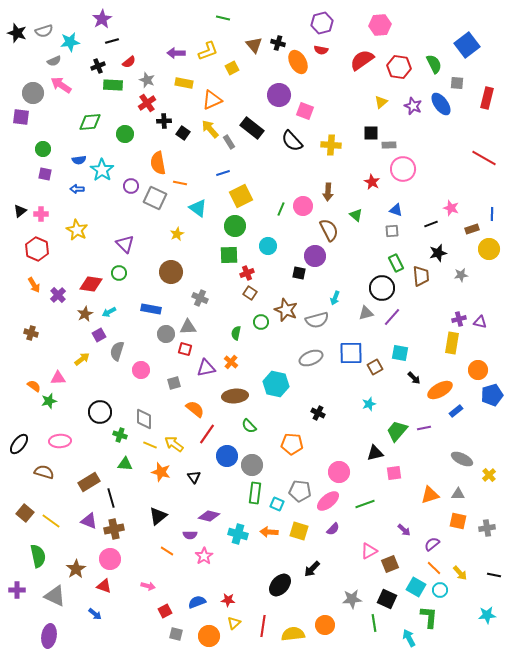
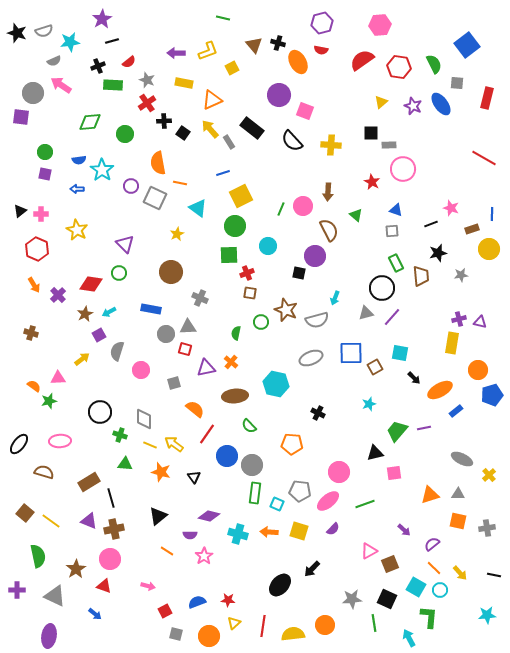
green circle at (43, 149): moved 2 px right, 3 px down
brown square at (250, 293): rotated 24 degrees counterclockwise
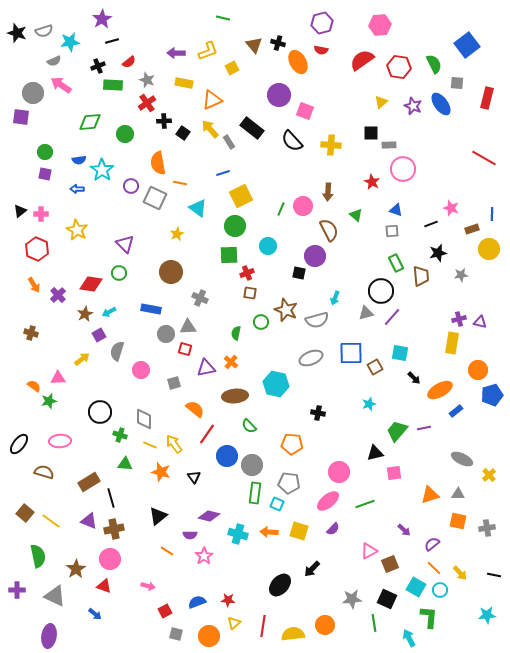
black circle at (382, 288): moved 1 px left, 3 px down
black cross at (318, 413): rotated 16 degrees counterclockwise
yellow arrow at (174, 444): rotated 18 degrees clockwise
gray pentagon at (300, 491): moved 11 px left, 8 px up
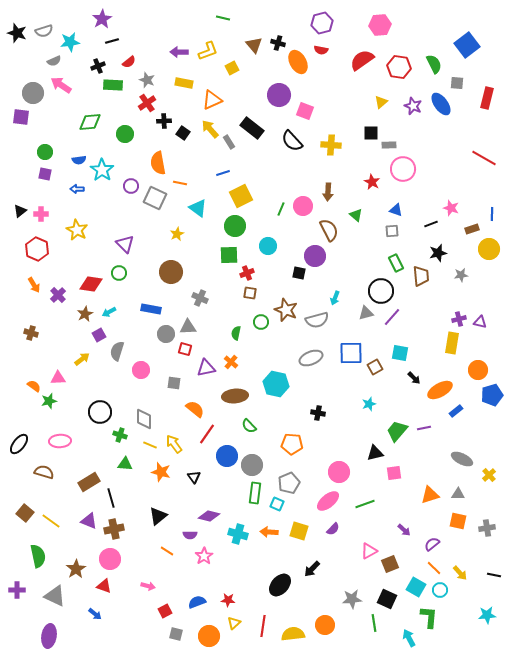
purple arrow at (176, 53): moved 3 px right, 1 px up
gray square at (174, 383): rotated 24 degrees clockwise
gray pentagon at (289, 483): rotated 30 degrees counterclockwise
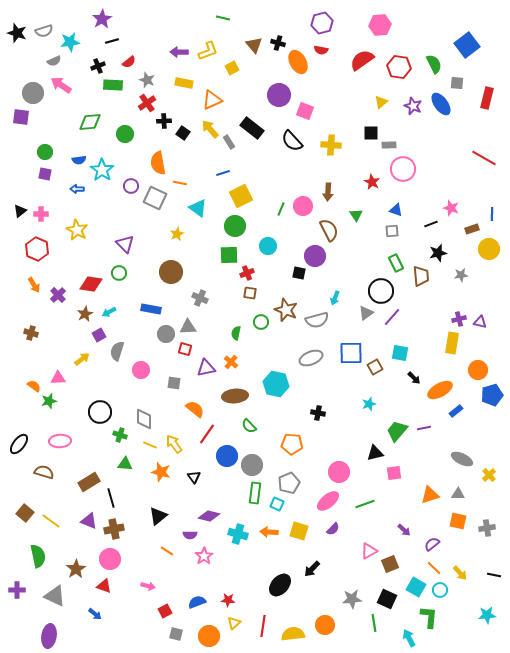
green triangle at (356, 215): rotated 16 degrees clockwise
gray triangle at (366, 313): rotated 21 degrees counterclockwise
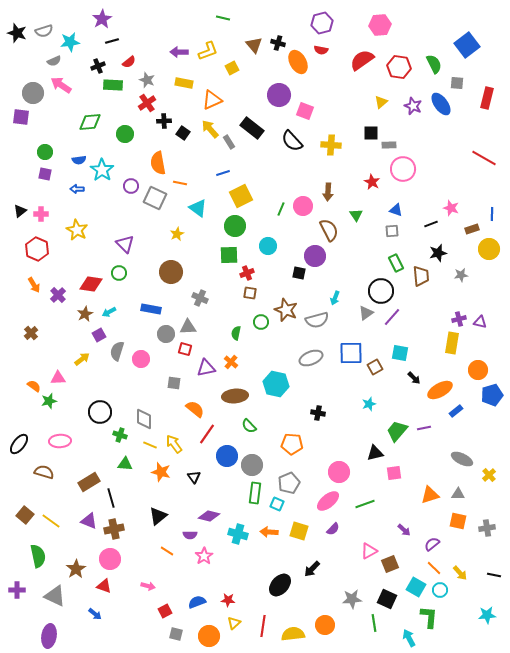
brown cross at (31, 333): rotated 32 degrees clockwise
pink circle at (141, 370): moved 11 px up
brown square at (25, 513): moved 2 px down
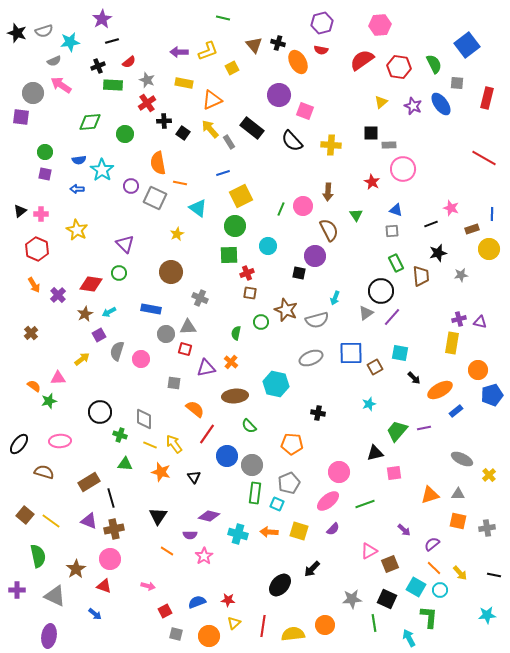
black triangle at (158, 516): rotated 18 degrees counterclockwise
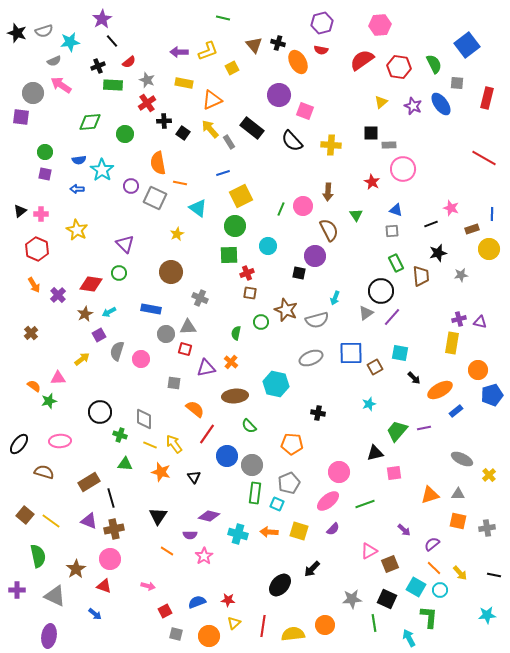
black line at (112, 41): rotated 64 degrees clockwise
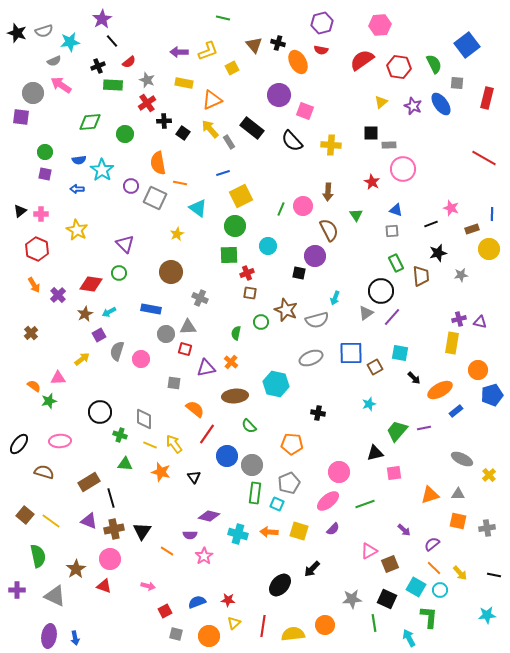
black triangle at (158, 516): moved 16 px left, 15 px down
blue arrow at (95, 614): moved 20 px left, 24 px down; rotated 40 degrees clockwise
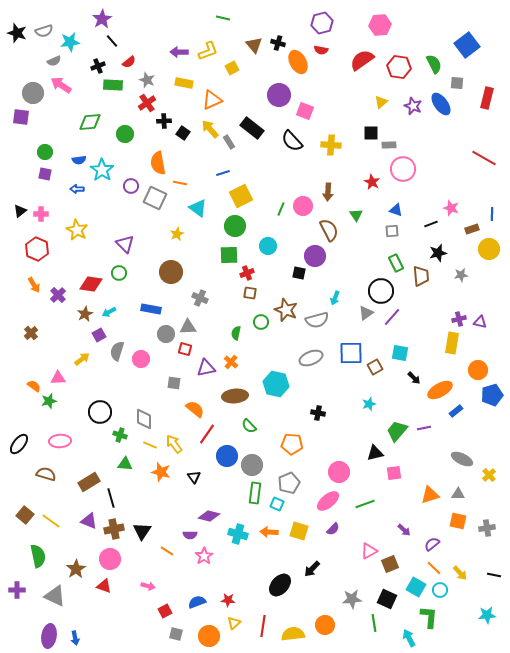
brown semicircle at (44, 472): moved 2 px right, 2 px down
